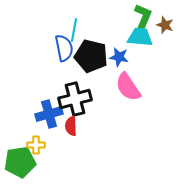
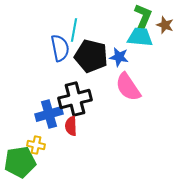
blue semicircle: moved 4 px left
yellow cross: rotated 12 degrees clockwise
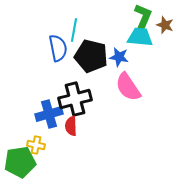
blue semicircle: moved 2 px left
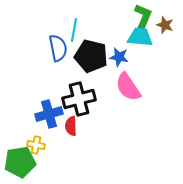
black cross: moved 4 px right
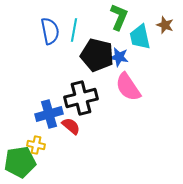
green L-shape: moved 24 px left
cyan trapezoid: rotated 108 degrees counterclockwise
blue semicircle: moved 8 px left, 17 px up
black pentagon: moved 6 px right, 1 px up
black cross: moved 2 px right, 1 px up
red semicircle: rotated 132 degrees clockwise
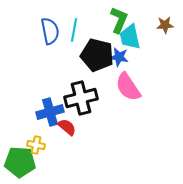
green L-shape: moved 3 px down
brown star: rotated 24 degrees counterclockwise
cyan trapezoid: moved 10 px left
blue cross: moved 1 px right, 2 px up
red semicircle: moved 4 px left, 1 px down
green pentagon: rotated 12 degrees clockwise
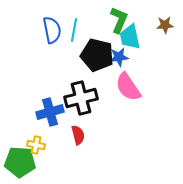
blue semicircle: moved 2 px right, 1 px up
blue star: rotated 18 degrees counterclockwise
red semicircle: moved 11 px right, 8 px down; rotated 36 degrees clockwise
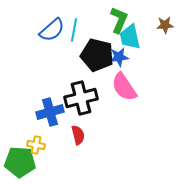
blue semicircle: rotated 60 degrees clockwise
pink semicircle: moved 4 px left
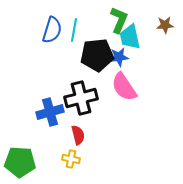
blue semicircle: rotated 32 degrees counterclockwise
black pentagon: rotated 20 degrees counterclockwise
yellow cross: moved 35 px right, 14 px down
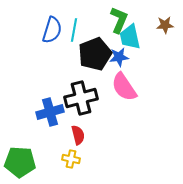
black pentagon: moved 2 px left, 1 px up; rotated 16 degrees counterclockwise
